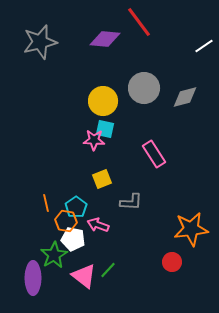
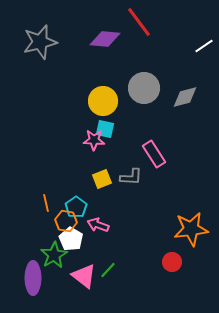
gray L-shape: moved 25 px up
white pentagon: moved 2 px left; rotated 20 degrees clockwise
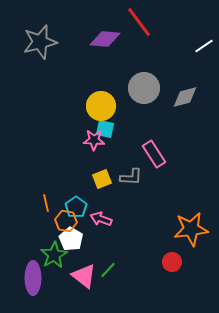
yellow circle: moved 2 px left, 5 px down
pink arrow: moved 3 px right, 6 px up
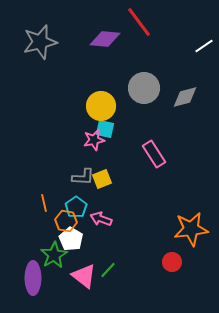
pink star: rotated 15 degrees counterclockwise
gray L-shape: moved 48 px left
orange line: moved 2 px left
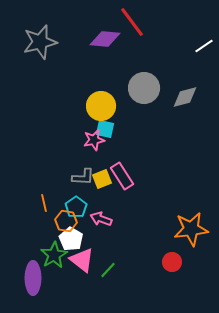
red line: moved 7 px left
pink rectangle: moved 32 px left, 22 px down
pink triangle: moved 2 px left, 16 px up
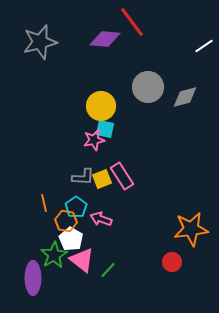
gray circle: moved 4 px right, 1 px up
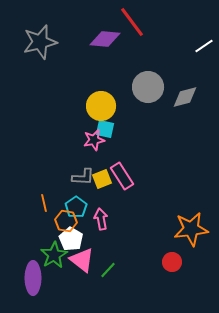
pink arrow: rotated 60 degrees clockwise
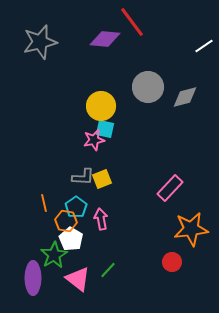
pink rectangle: moved 48 px right, 12 px down; rotated 76 degrees clockwise
pink triangle: moved 4 px left, 19 px down
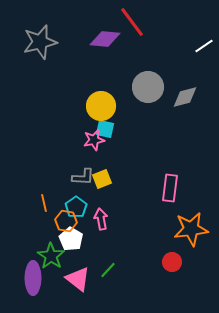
pink rectangle: rotated 36 degrees counterclockwise
green star: moved 3 px left, 1 px down; rotated 8 degrees counterclockwise
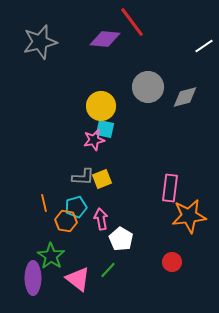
cyan pentagon: rotated 20 degrees clockwise
orange star: moved 2 px left, 13 px up
white pentagon: moved 50 px right
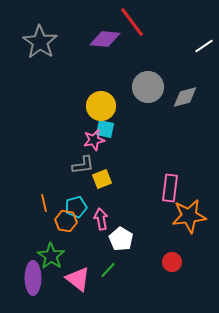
gray star: rotated 24 degrees counterclockwise
gray L-shape: moved 12 px up; rotated 10 degrees counterclockwise
